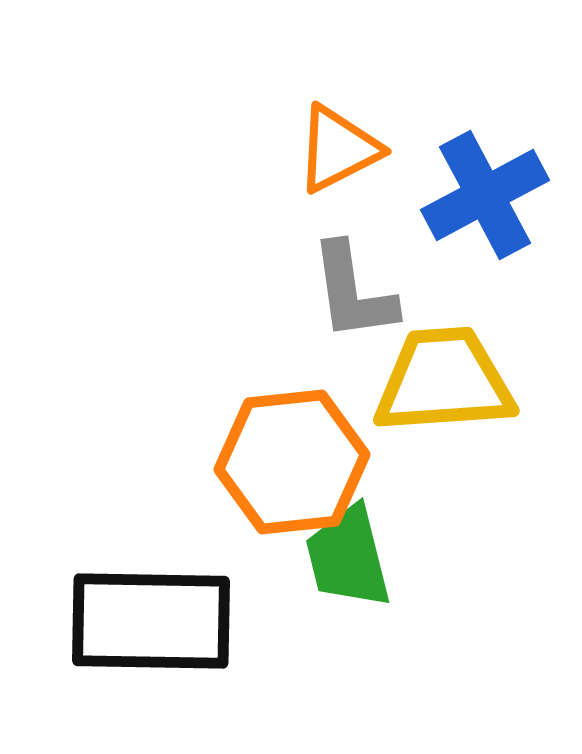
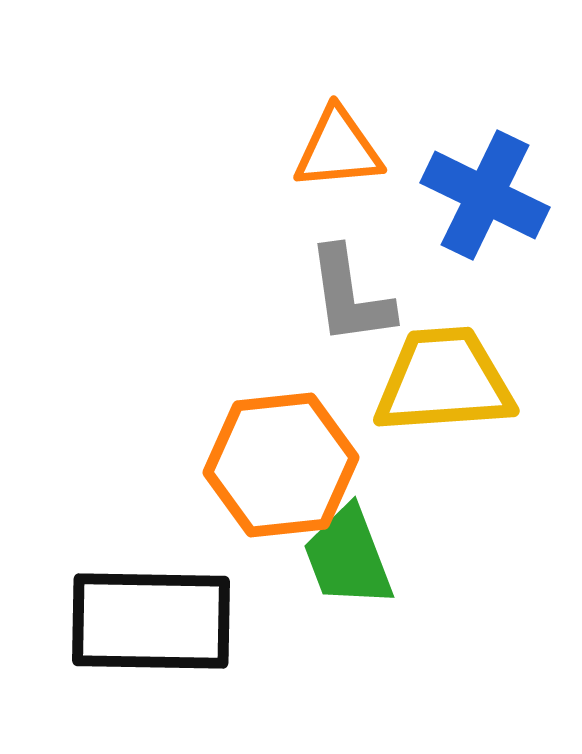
orange triangle: rotated 22 degrees clockwise
blue cross: rotated 36 degrees counterclockwise
gray L-shape: moved 3 px left, 4 px down
orange hexagon: moved 11 px left, 3 px down
green trapezoid: rotated 7 degrees counterclockwise
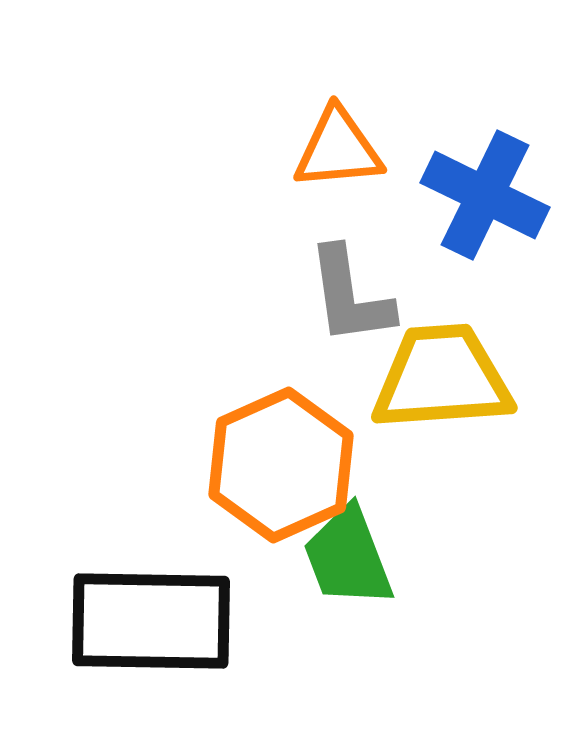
yellow trapezoid: moved 2 px left, 3 px up
orange hexagon: rotated 18 degrees counterclockwise
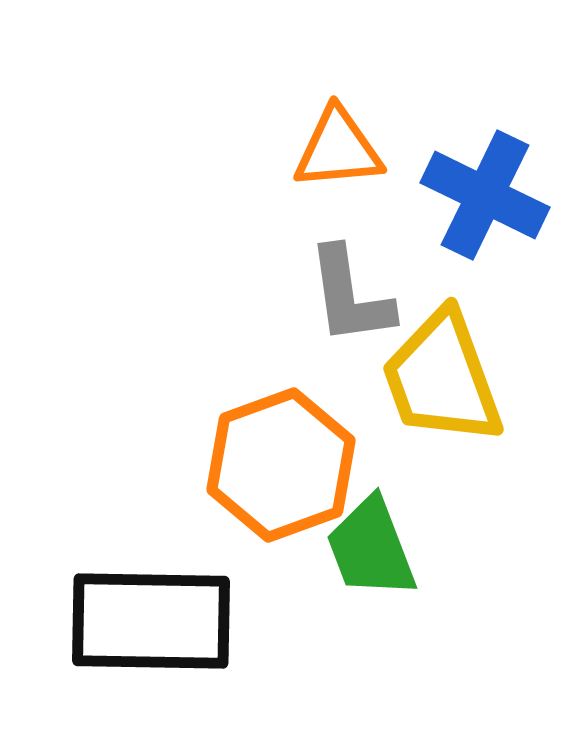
yellow trapezoid: rotated 106 degrees counterclockwise
orange hexagon: rotated 4 degrees clockwise
green trapezoid: moved 23 px right, 9 px up
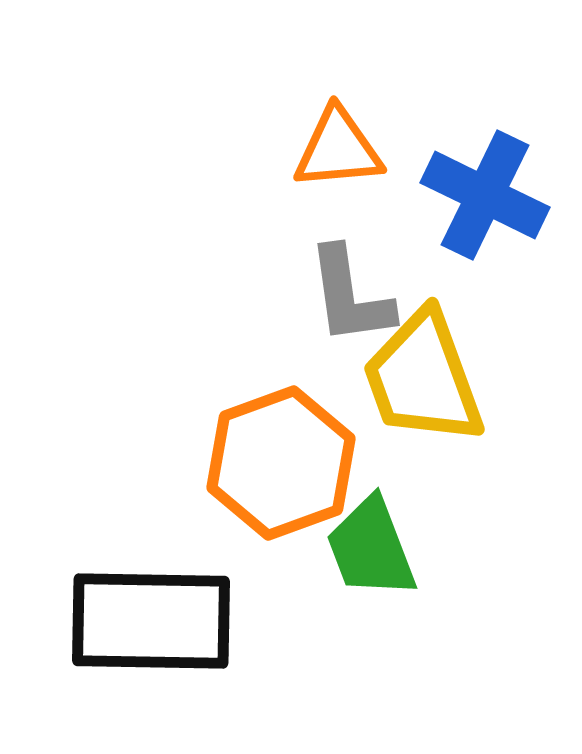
yellow trapezoid: moved 19 px left
orange hexagon: moved 2 px up
